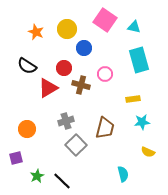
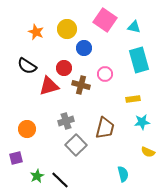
red triangle: moved 1 px right, 2 px up; rotated 15 degrees clockwise
black line: moved 2 px left, 1 px up
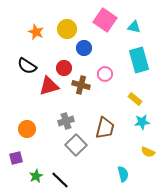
yellow rectangle: moved 2 px right; rotated 48 degrees clockwise
green star: moved 1 px left
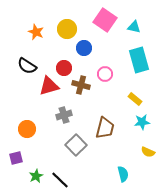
gray cross: moved 2 px left, 6 px up
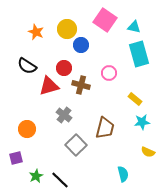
blue circle: moved 3 px left, 3 px up
cyan rectangle: moved 6 px up
pink circle: moved 4 px right, 1 px up
gray cross: rotated 35 degrees counterclockwise
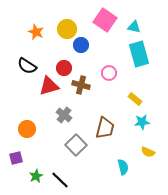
cyan semicircle: moved 7 px up
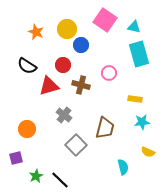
red circle: moved 1 px left, 3 px up
yellow rectangle: rotated 32 degrees counterclockwise
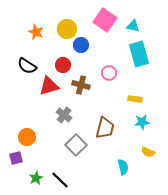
cyan triangle: moved 1 px left, 1 px up
orange circle: moved 8 px down
green star: moved 2 px down
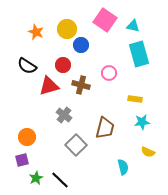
purple square: moved 6 px right, 2 px down
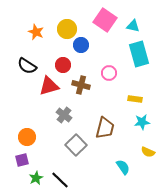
cyan semicircle: rotated 21 degrees counterclockwise
